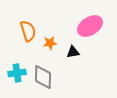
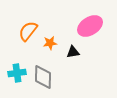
orange semicircle: rotated 125 degrees counterclockwise
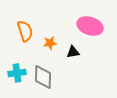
pink ellipse: rotated 50 degrees clockwise
orange semicircle: moved 3 px left; rotated 125 degrees clockwise
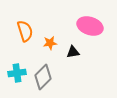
gray diamond: rotated 45 degrees clockwise
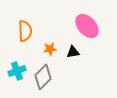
pink ellipse: moved 3 px left; rotated 30 degrees clockwise
orange semicircle: rotated 15 degrees clockwise
orange star: moved 6 px down
cyan cross: moved 2 px up; rotated 12 degrees counterclockwise
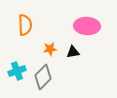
pink ellipse: rotated 45 degrees counterclockwise
orange semicircle: moved 6 px up
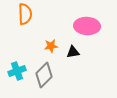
orange semicircle: moved 11 px up
orange star: moved 1 px right, 3 px up
gray diamond: moved 1 px right, 2 px up
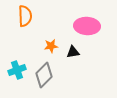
orange semicircle: moved 2 px down
cyan cross: moved 1 px up
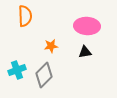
black triangle: moved 12 px right
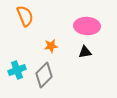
orange semicircle: rotated 20 degrees counterclockwise
